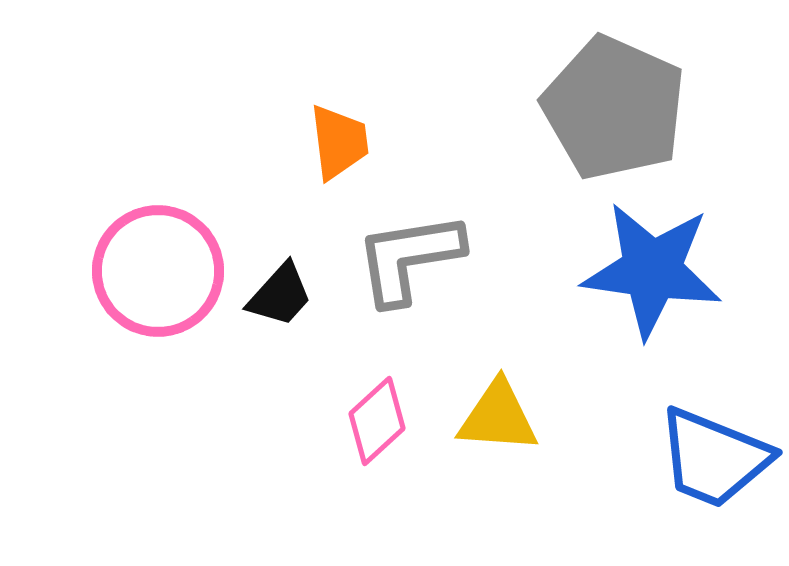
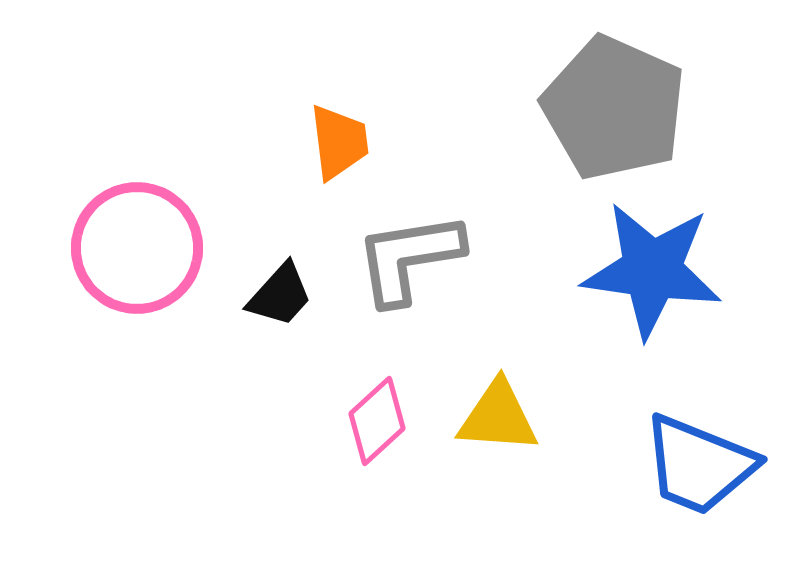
pink circle: moved 21 px left, 23 px up
blue trapezoid: moved 15 px left, 7 px down
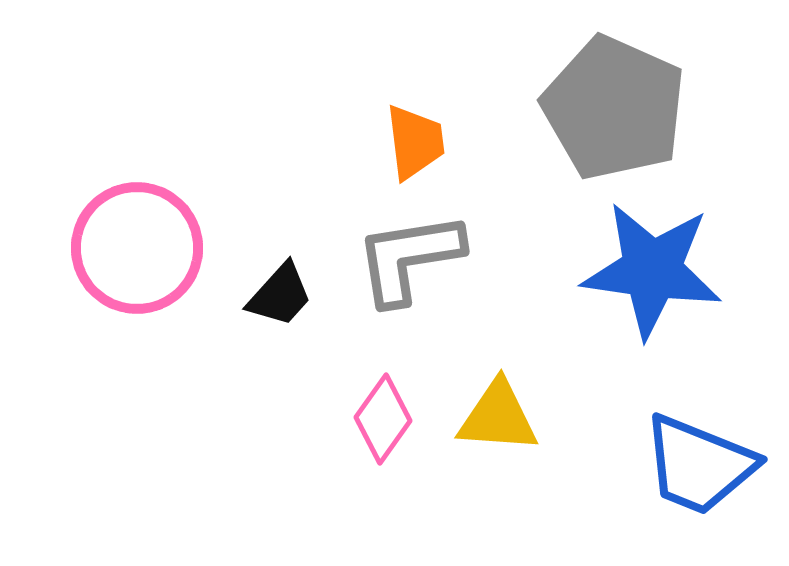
orange trapezoid: moved 76 px right
pink diamond: moved 6 px right, 2 px up; rotated 12 degrees counterclockwise
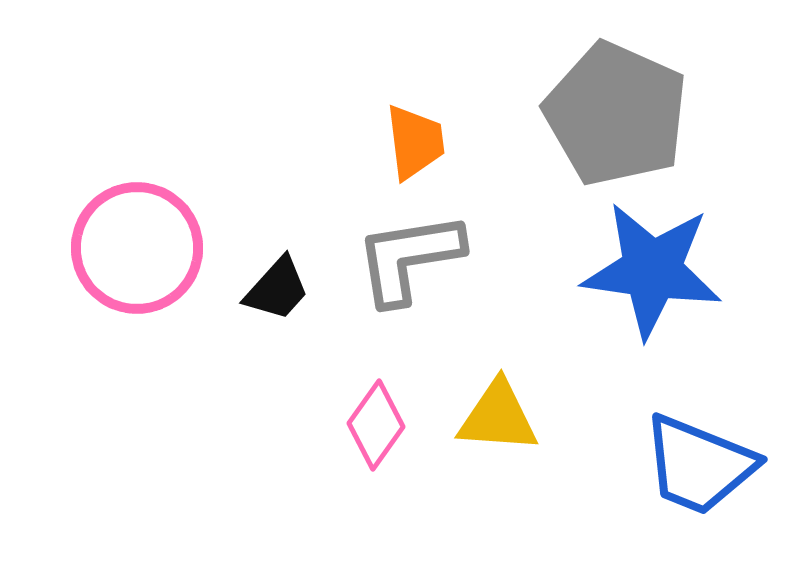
gray pentagon: moved 2 px right, 6 px down
black trapezoid: moved 3 px left, 6 px up
pink diamond: moved 7 px left, 6 px down
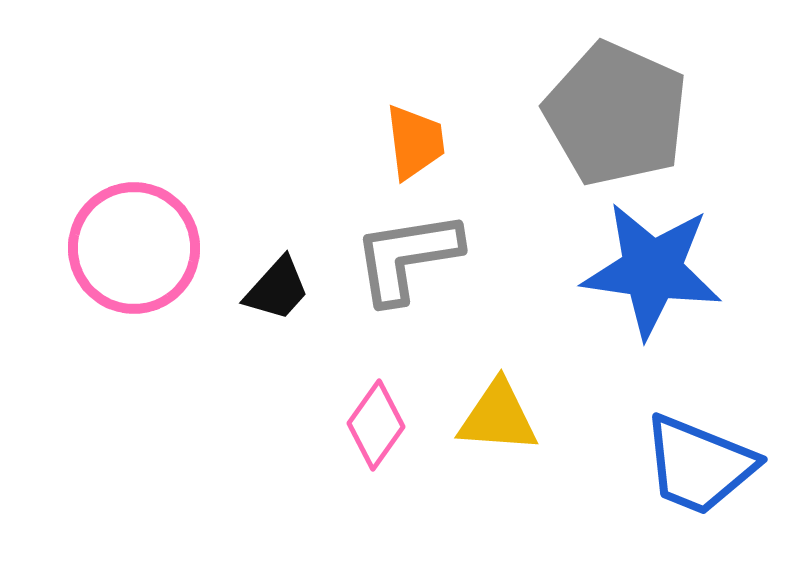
pink circle: moved 3 px left
gray L-shape: moved 2 px left, 1 px up
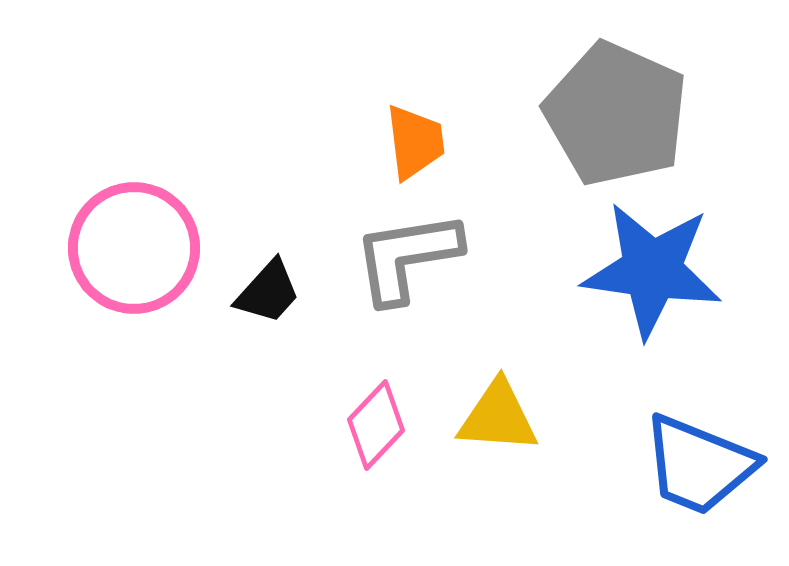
black trapezoid: moved 9 px left, 3 px down
pink diamond: rotated 8 degrees clockwise
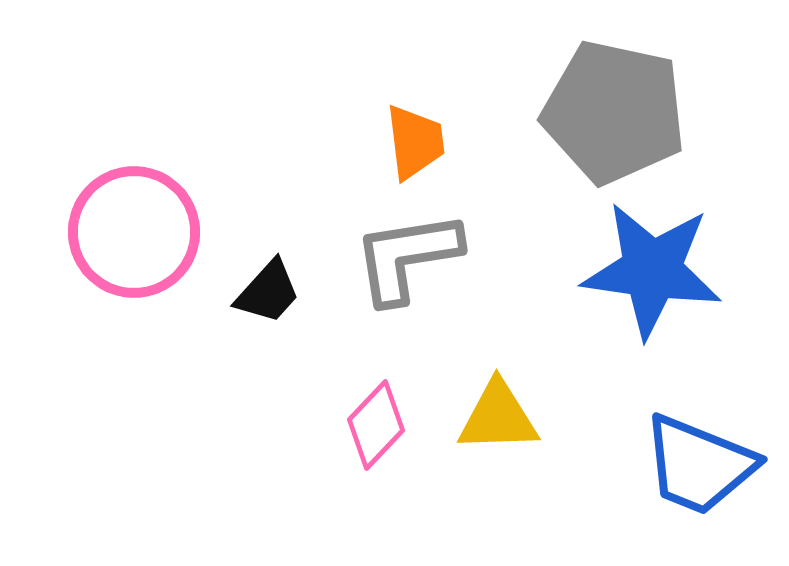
gray pentagon: moved 2 px left, 2 px up; rotated 12 degrees counterclockwise
pink circle: moved 16 px up
yellow triangle: rotated 6 degrees counterclockwise
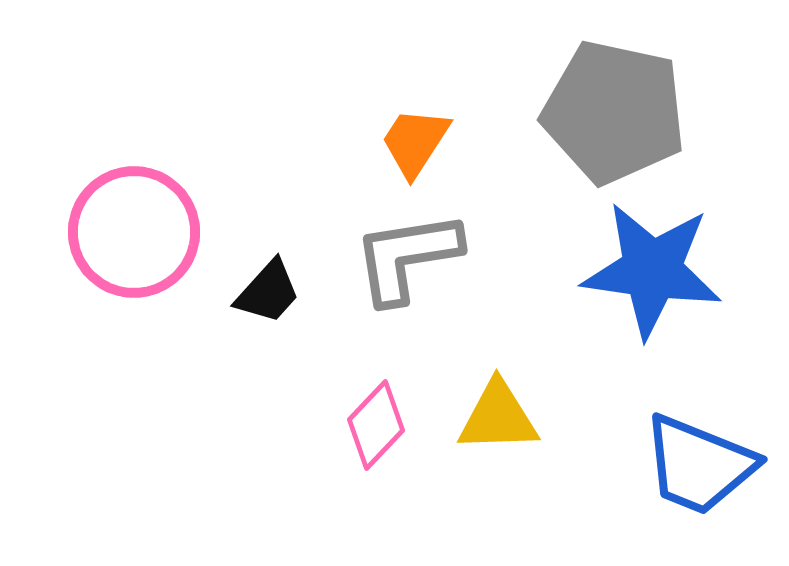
orange trapezoid: rotated 140 degrees counterclockwise
